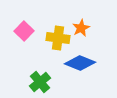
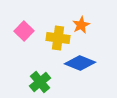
orange star: moved 3 px up
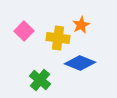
green cross: moved 2 px up; rotated 10 degrees counterclockwise
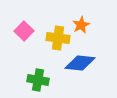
blue diamond: rotated 16 degrees counterclockwise
green cross: moved 2 px left; rotated 30 degrees counterclockwise
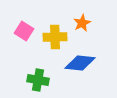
orange star: moved 1 px right, 2 px up
pink square: rotated 12 degrees counterclockwise
yellow cross: moved 3 px left, 1 px up; rotated 10 degrees counterclockwise
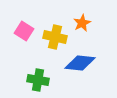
yellow cross: rotated 15 degrees clockwise
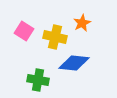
blue diamond: moved 6 px left
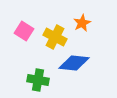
yellow cross: rotated 15 degrees clockwise
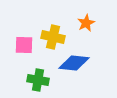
orange star: moved 4 px right
pink square: moved 14 px down; rotated 30 degrees counterclockwise
yellow cross: moved 2 px left; rotated 15 degrees counterclockwise
